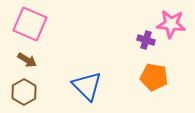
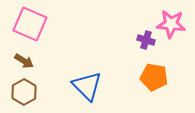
brown arrow: moved 3 px left, 1 px down
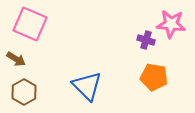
brown arrow: moved 8 px left, 2 px up
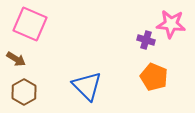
orange pentagon: rotated 12 degrees clockwise
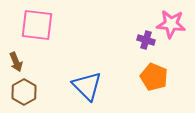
pink square: moved 7 px right, 1 px down; rotated 16 degrees counterclockwise
brown arrow: moved 3 px down; rotated 36 degrees clockwise
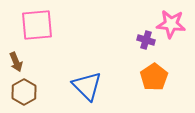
pink square: rotated 12 degrees counterclockwise
orange pentagon: rotated 16 degrees clockwise
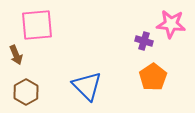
purple cross: moved 2 px left, 1 px down
brown arrow: moved 7 px up
orange pentagon: moved 1 px left
brown hexagon: moved 2 px right
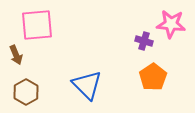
blue triangle: moved 1 px up
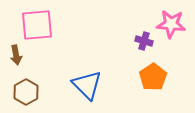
brown arrow: rotated 12 degrees clockwise
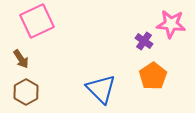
pink square: moved 4 px up; rotated 20 degrees counterclockwise
purple cross: rotated 18 degrees clockwise
brown arrow: moved 5 px right, 4 px down; rotated 24 degrees counterclockwise
orange pentagon: moved 1 px up
blue triangle: moved 14 px right, 4 px down
